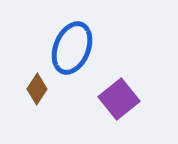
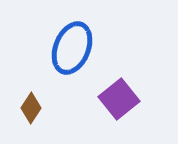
brown diamond: moved 6 px left, 19 px down
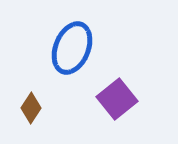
purple square: moved 2 px left
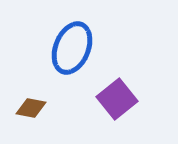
brown diamond: rotated 68 degrees clockwise
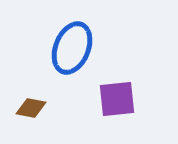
purple square: rotated 33 degrees clockwise
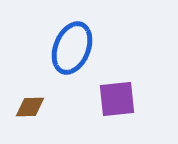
brown diamond: moved 1 px left, 1 px up; rotated 12 degrees counterclockwise
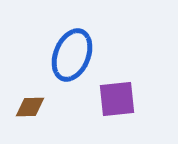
blue ellipse: moved 7 px down
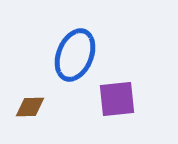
blue ellipse: moved 3 px right
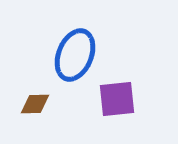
brown diamond: moved 5 px right, 3 px up
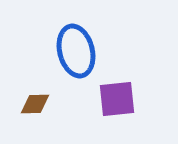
blue ellipse: moved 1 px right, 4 px up; rotated 36 degrees counterclockwise
